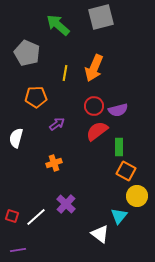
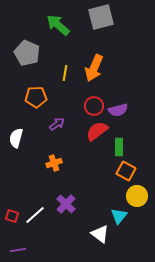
white line: moved 1 px left, 2 px up
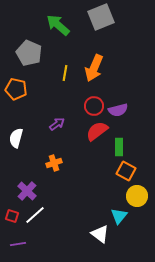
gray square: rotated 8 degrees counterclockwise
gray pentagon: moved 2 px right
orange pentagon: moved 20 px left, 8 px up; rotated 15 degrees clockwise
purple cross: moved 39 px left, 13 px up
purple line: moved 6 px up
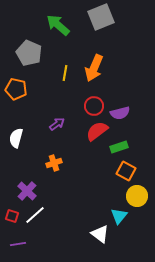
purple semicircle: moved 2 px right, 3 px down
green rectangle: rotated 72 degrees clockwise
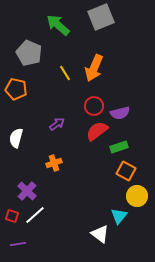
yellow line: rotated 42 degrees counterclockwise
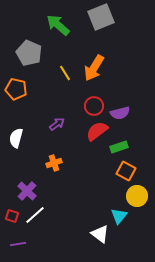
orange arrow: rotated 8 degrees clockwise
